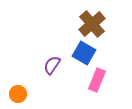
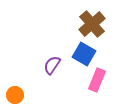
blue square: moved 1 px down
orange circle: moved 3 px left, 1 px down
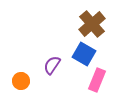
orange circle: moved 6 px right, 14 px up
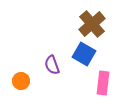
purple semicircle: rotated 54 degrees counterclockwise
pink rectangle: moved 6 px right, 3 px down; rotated 15 degrees counterclockwise
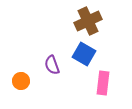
brown cross: moved 4 px left, 3 px up; rotated 16 degrees clockwise
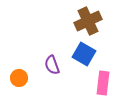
orange circle: moved 2 px left, 3 px up
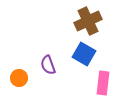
purple semicircle: moved 4 px left
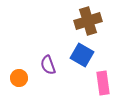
brown cross: rotated 8 degrees clockwise
blue square: moved 2 px left, 1 px down
pink rectangle: rotated 15 degrees counterclockwise
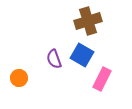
purple semicircle: moved 6 px right, 6 px up
pink rectangle: moved 1 px left, 4 px up; rotated 35 degrees clockwise
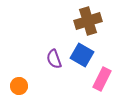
orange circle: moved 8 px down
